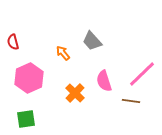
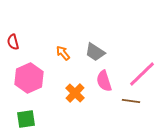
gray trapezoid: moved 3 px right, 11 px down; rotated 15 degrees counterclockwise
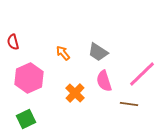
gray trapezoid: moved 3 px right
brown line: moved 2 px left, 3 px down
green square: rotated 18 degrees counterclockwise
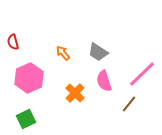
brown line: rotated 60 degrees counterclockwise
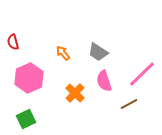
brown line: rotated 24 degrees clockwise
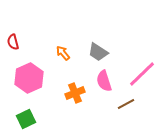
orange cross: rotated 24 degrees clockwise
brown line: moved 3 px left
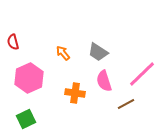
orange cross: rotated 30 degrees clockwise
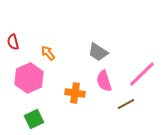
orange arrow: moved 15 px left
green square: moved 8 px right
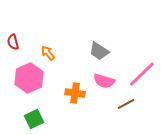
gray trapezoid: moved 1 px right, 1 px up
pink semicircle: rotated 55 degrees counterclockwise
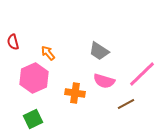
pink hexagon: moved 5 px right
green square: moved 1 px left
